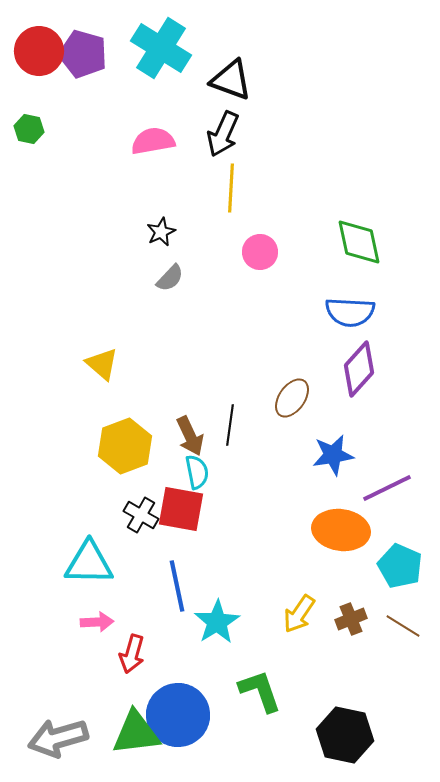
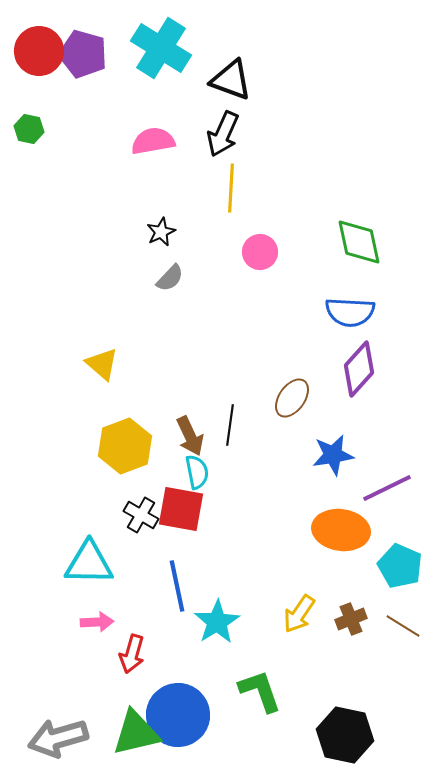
green triangle: rotated 6 degrees counterclockwise
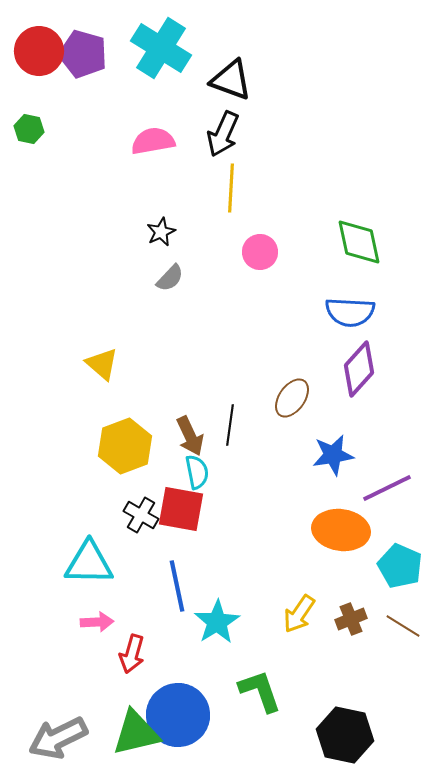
gray arrow: rotated 10 degrees counterclockwise
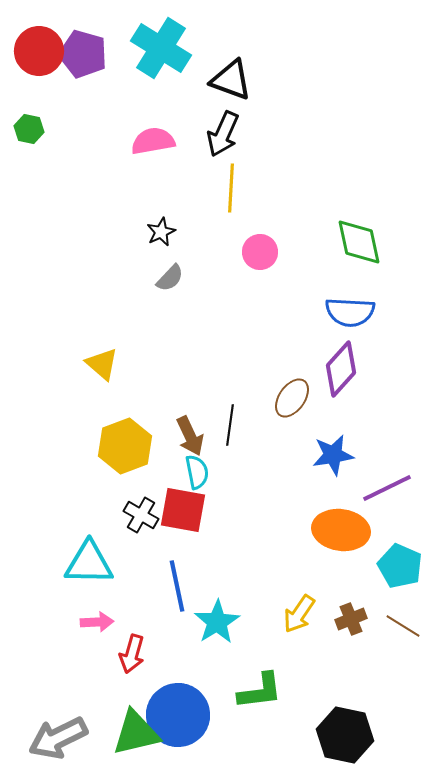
purple diamond: moved 18 px left
red square: moved 2 px right, 1 px down
green L-shape: rotated 102 degrees clockwise
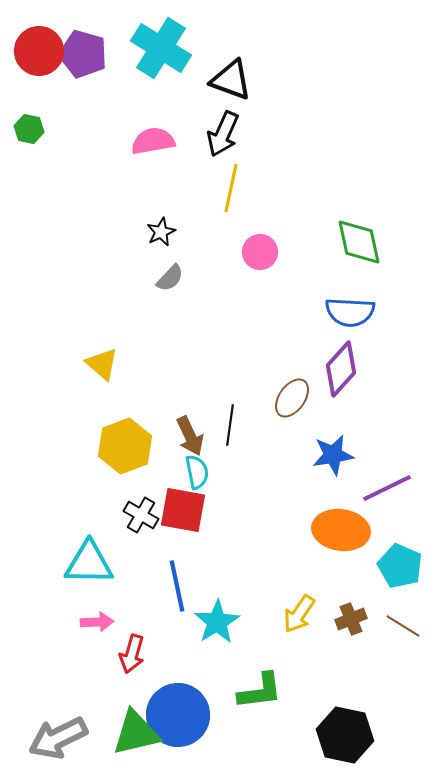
yellow line: rotated 9 degrees clockwise
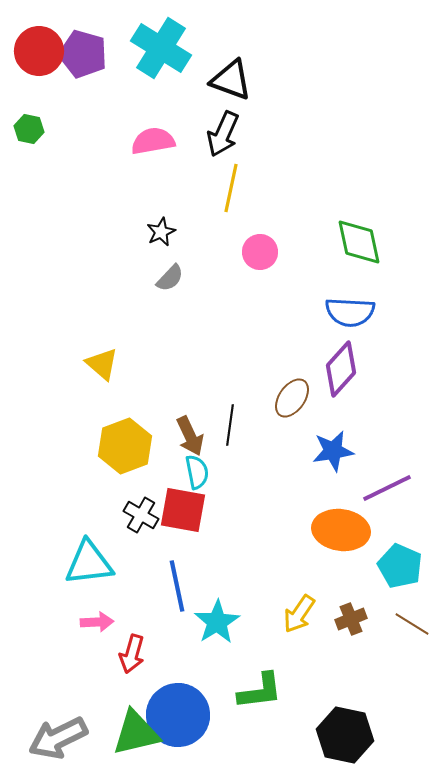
blue star: moved 4 px up
cyan triangle: rotated 8 degrees counterclockwise
brown line: moved 9 px right, 2 px up
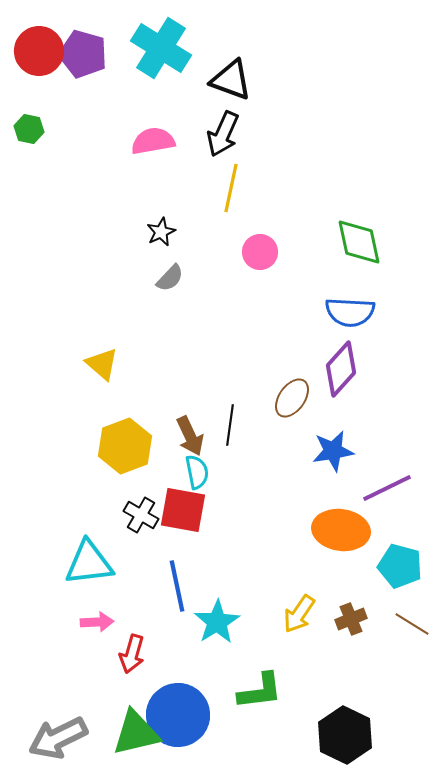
cyan pentagon: rotated 9 degrees counterclockwise
black hexagon: rotated 14 degrees clockwise
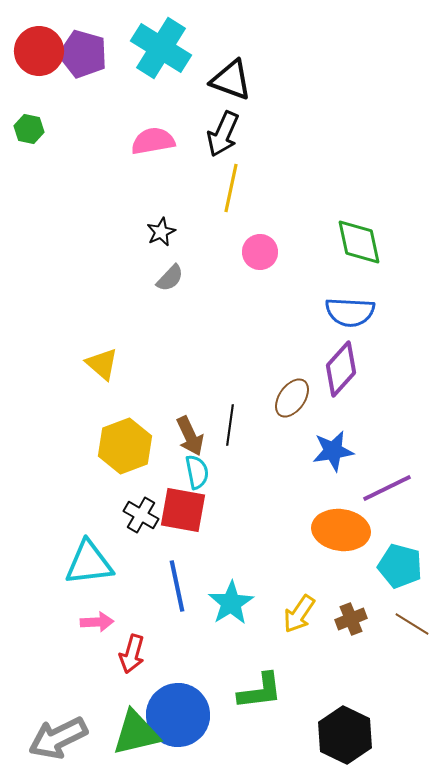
cyan star: moved 14 px right, 19 px up
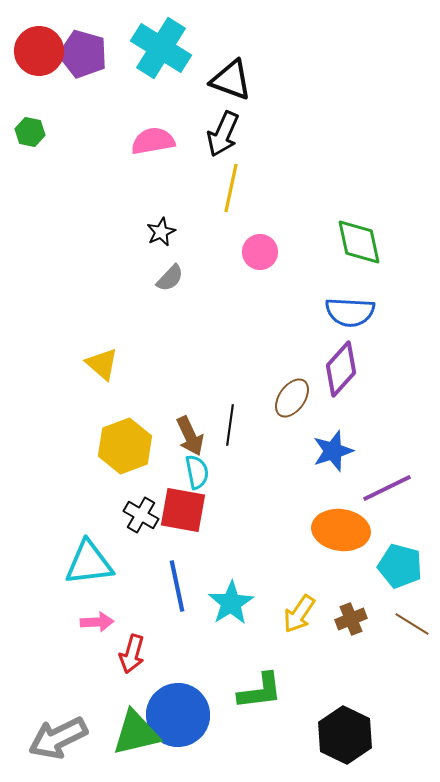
green hexagon: moved 1 px right, 3 px down
blue star: rotated 9 degrees counterclockwise
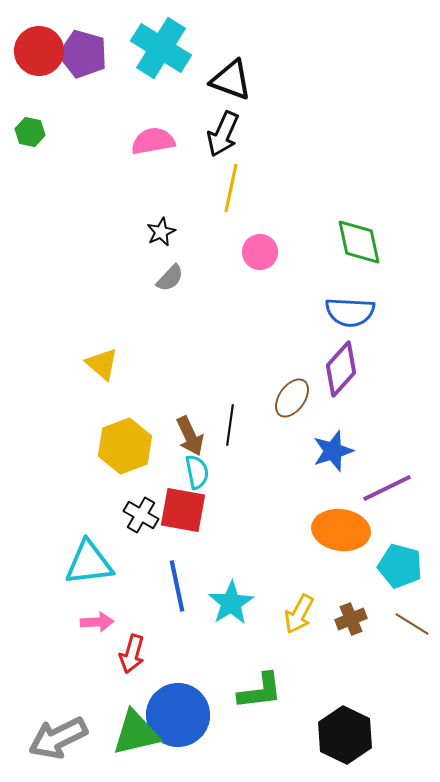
yellow arrow: rotated 6 degrees counterclockwise
